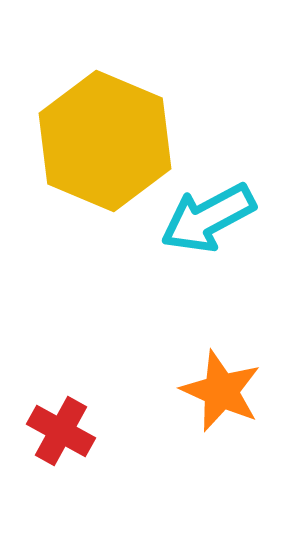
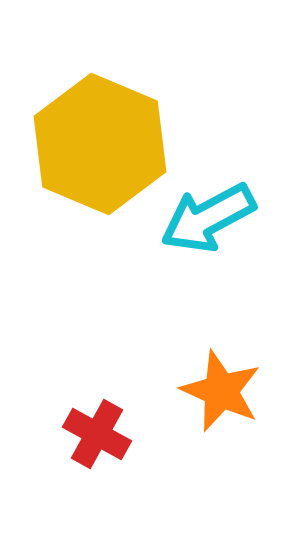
yellow hexagon: moved 5 px left, 3 px down
red cross: moved 36 px right, 3 px down
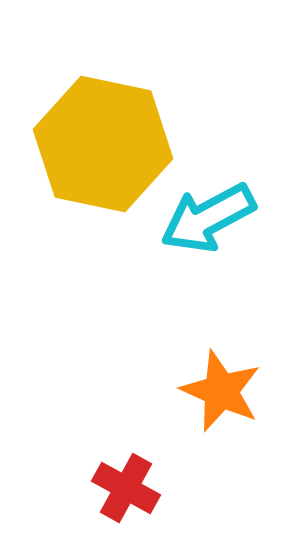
yellow hexagon: moved 3 px right; rotated 11 degrees counterclockwise
red cross: moved 29 px right, 54 px down
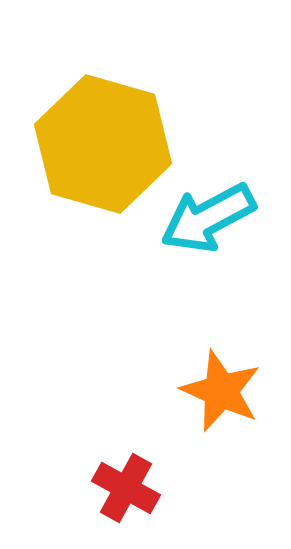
yellow hexagon: rotated 4 degrees clockwise
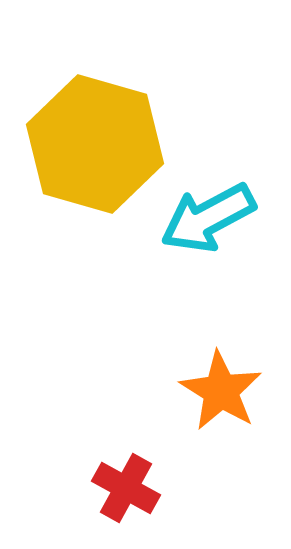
yellow hexagon: moved 8 px left
orange star: rotated 8 degrees clockwise
